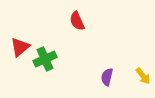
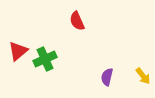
red triangle: moved 2 px left, 4 px down
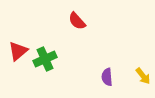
red semicircle: rotated 18 degrees counterclockwise
purple semicircle: rotated 18 degrees counterclockwise
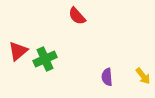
red semicircle: moved 5 px up
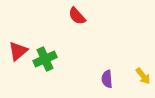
purple semicircle: moved 2 px down
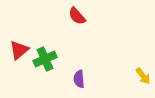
red triangle: moved 1 px right, 1 px up
purple semicircle: moved 28 px left
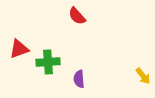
red triangle: moved 1 px up; rotated 20 degrees clockwise
green cross: moved 3 px right, 3 px down; rotated 20 degrees clockwise
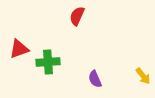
red semicircle: rotated 66 degrees clockwise
purple semicircle: moved 16 px right; rotated 18 degrees counterclockwise
